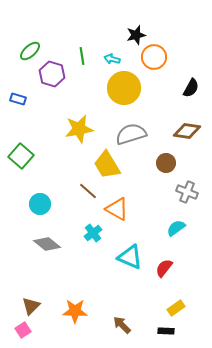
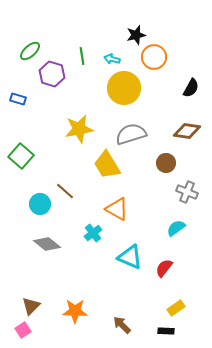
brown line: moved 23 px left
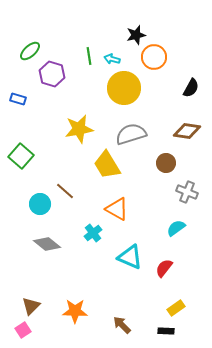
green line: moved 7 px right
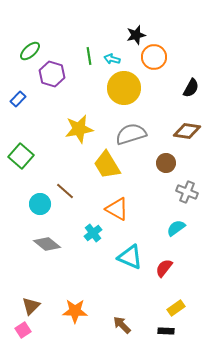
blue rectangle: rotated 63 degrees counterclockwise
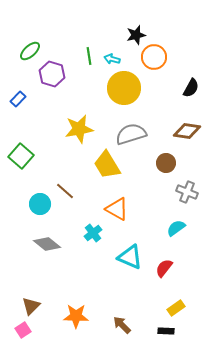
orange star: moved 1 px right, 5 px down
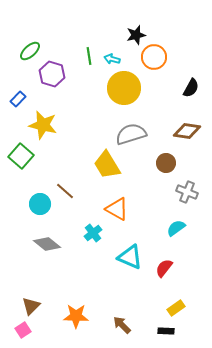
yellow star: moved 36 px left, 4 px up; rotated 24 degrees clockwise
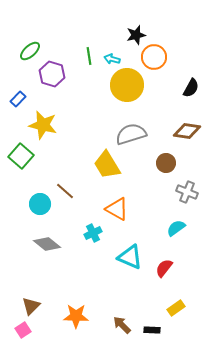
yellow circle: moved 3 px right, 3 px up
cyan cross: rotated 12 degrees clockwise
black rectangle: moved 14 px left, 1 px up
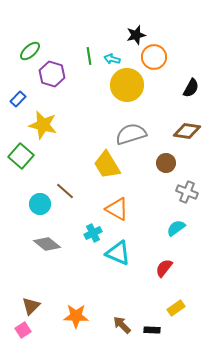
cyan triangle: moved 12 px left, 4 px up
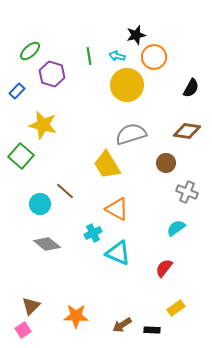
cyan arrow: moved 5 px right, 3 px up
blue rectangle: moved 1 px left, 8 px up
brown arrow: rotated 78 degrees counterclockwise
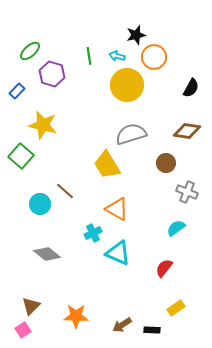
gray diamond: moved 10 px down
